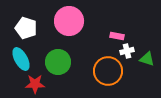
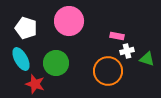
green circle: moved 2 px left, 1 px down
red star: rotated 18 degrees clockwise
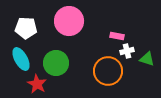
white pentagon: rotated 15 degrees counterclockwise
red star: moved 2 px right; rotated 12 degrees clockwise
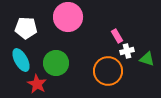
pink circle: moved 1 px left, 4 px up
pink rectangle: rotated 48 degrees clockwise
cyan ellipse: moved 1 px down
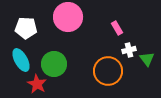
pink rectangle: moved 8 px up
white cross: moved 2 px right, 1 px up
green triangle: rotated 35 degrees clockwise
green circle: moved 2 px left, 1 px down
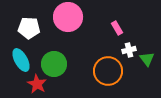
white pentagon: moved 3 px right
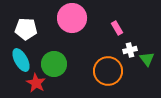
pink circle: moved 4 px right, 1 px down
white pentagon: moved 3 px left, 1 px down
white cross: moved 1 px right
red star: moved 1 px left, 1 px up
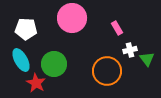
orange circle: moved 1 px left
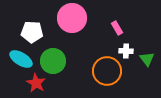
white pentagon: moved 6 px right, 3 px down
white cross: moved 4 px left, 1 px down; rotated 16 degrees clockwise
cyan ellipse: moved 1 px up; rotated 30 degrees counterclockwise
green circle: moved 1 px left, 3 px up
